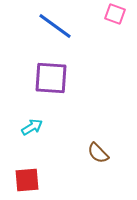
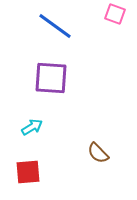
red square: moved 1 px right, 8 px up
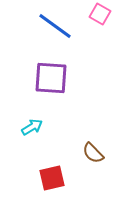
pink square: moved 15 px left; rotated 10 degrees clockwise
brown semicircle: moved 5 px left
red square: moved 24 px right, 6 px down; rotated 8 degrees counterclockwise
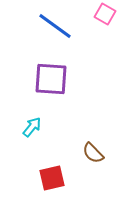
pink square: moved 5 px right
purple square: moved 1 px down
cyan arrow: rotated 20 degrees counterclockwise
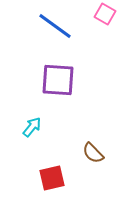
purple square: moved 7 px right, 1 px down
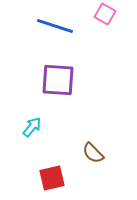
blue line: rotated 18 degrees counterclockwise
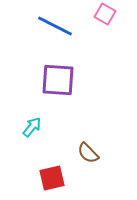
blue line: rotated 9 degrees clockwise
brown semicircle: moved 5 px left
